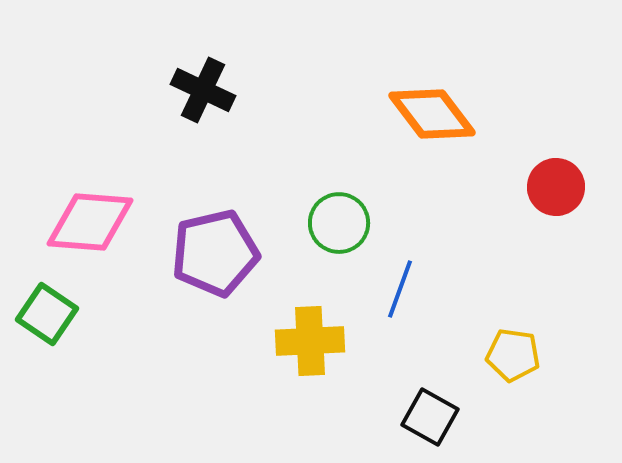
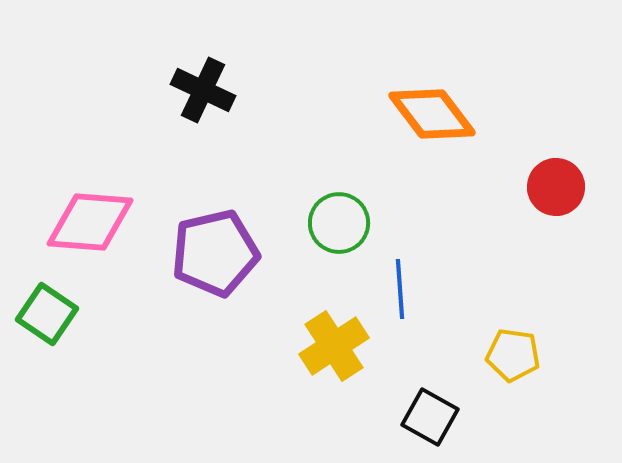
blue line: rotated 24 degrees counterclockwise
yellow cross: moved 24 px right, 5 px down; rotated 30 degrees counterclockwise
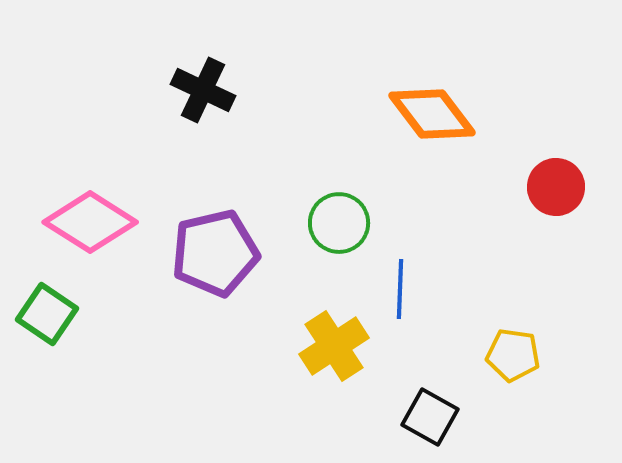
pink diamond: rotated 28 degrees clockwise
blue line: rotated 6 degrees clockwise
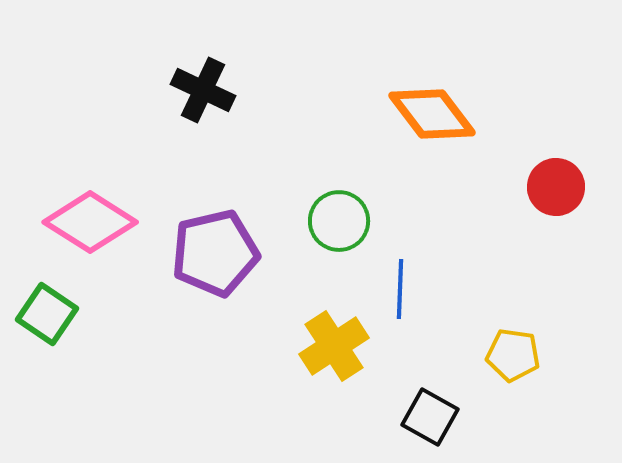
green circle: moved 2 px up
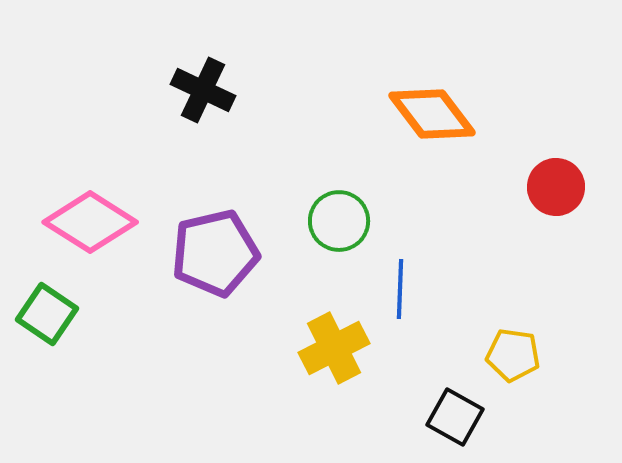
yellow cross: moved 2 px down; rotated 6 degrees clockwise
black square: moved 25 px right
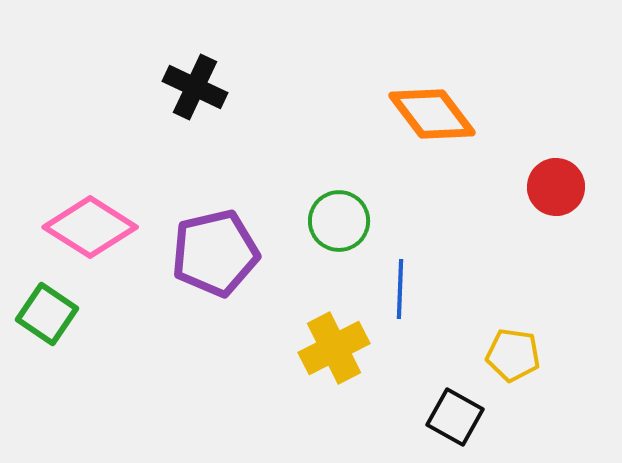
black cross: moved 8 px left, 3 px up
pink diamond: moved 5 px down
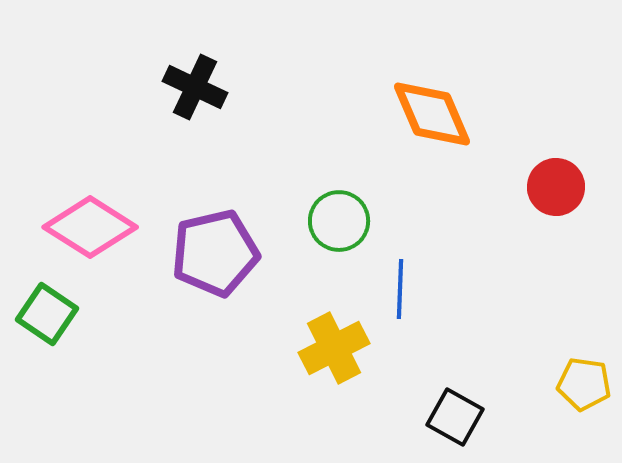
orange diamond: rotated 14 degrees clockwise
yellow pentagon: moved 71 px right, 29 px down
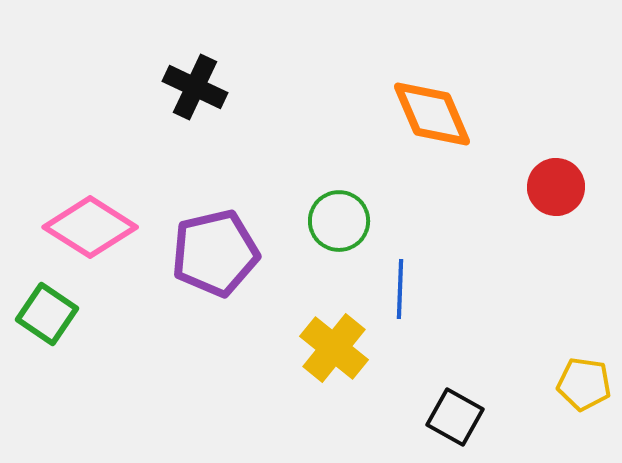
yellow cross: rotated 24 degrees counterclockwise
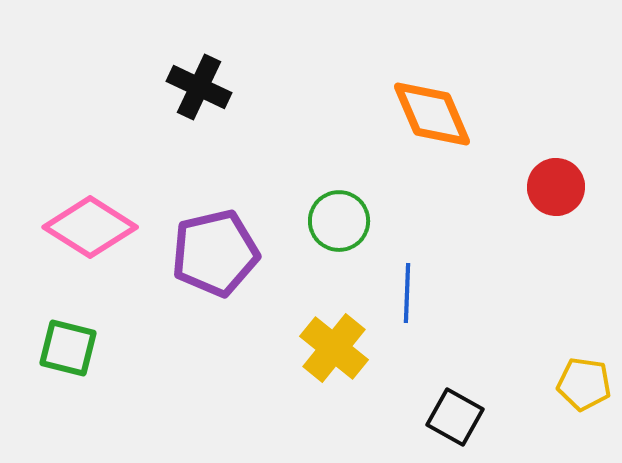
black cross: moved 4 px right
blue line: moved 7 px right, 4 px down
green square: moved 21 px right, 34 px down; rotated 20 degrees counterclockwise
